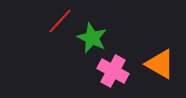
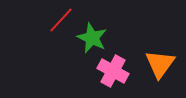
red line: moved 1 px right, 1 px up
orange triangle: rotated 36 degrees clockwise
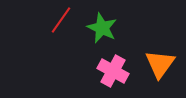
red line: rotated 8 degrees counterclockwise
green star: moved 10 px right, 10 px up
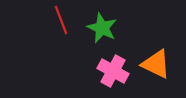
red line: rotated 56 degrees counterclockwise
orange triangle: moved 4 px left; rotated 40 degrees counterclockwise
